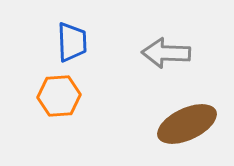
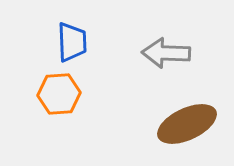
orange hexagon: moved 2 px up
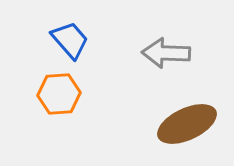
blue trapezoid: moved 2 px left, 2 px up; rotated 39 degrees counterclockwise
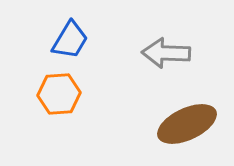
blue trapezoid: rotated 72 degrees clockwise
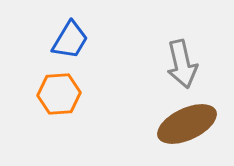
gray arrow: moved 16 px right, 11 px down; rotated 105 degrees counterclockwise
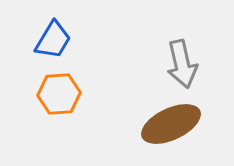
blue trapezoid: moved 17 px left
brown ellipse: moved 16 px left
